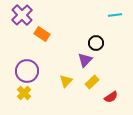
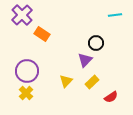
yellow cross: moved 2 px right
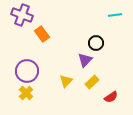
purple cross: rotated 25 degrees counterclockwise
orange rectangle: rotated 21 degrees clockwise
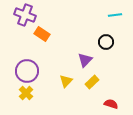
purple cross: moved 3 px right
orange rectangle: rotated 21 degrees counterclockwise
black circle: moved 10 px right, 1 px up
red semicircle: moved 7 px down; rotated 128 degrees counterclockwise
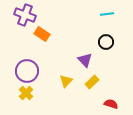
cyan line: moved 8 px left, 1 px up
purple triangle: rotated 28 degrees counterclockwise
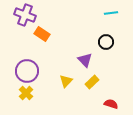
cyan line: moved 4 px right, 1 px up
